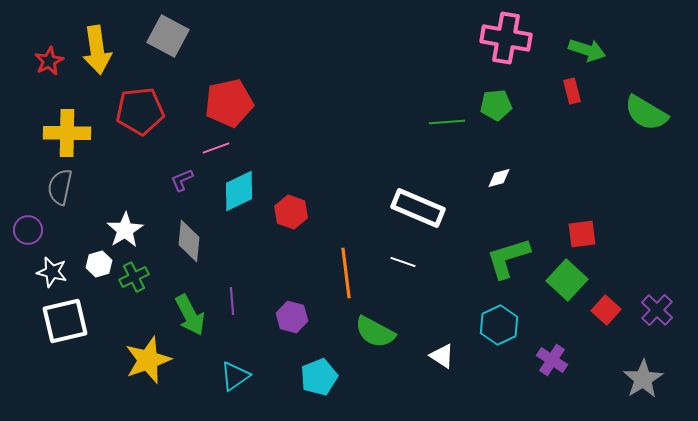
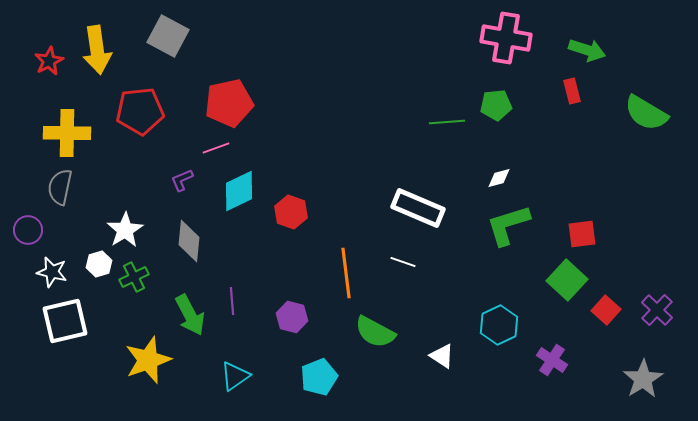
green L-shape at (508, 258): moved 33 px up
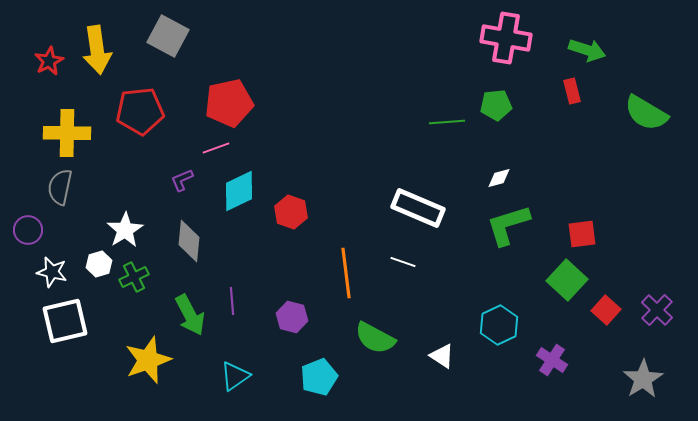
green semicircle at (375, 332): moved 6 px down
